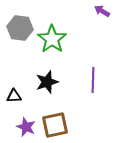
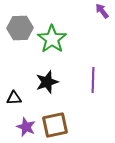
purple arrow: rotated 21 degrees clockwise
gray hexagon: rotated 10 degrees counterclockwise
black triangle: moved 2 px down
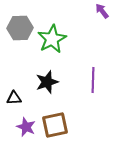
green star: rotated 8 degrees clockwise
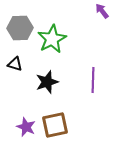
black triangle: moved 1 px right, 34 px up; rotated 21 degrees clockwise
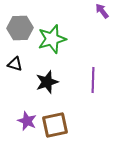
green star: rotated 12 degrees clockwise
purple star: moved 1 px right, 6 px up
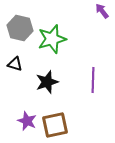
gray hexagon: rotated 15 degrees clockwise
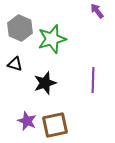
purple arrow: moved 5 px left
gray hexagon: rotated 10 degrees clockwise
black star: moved 2 px left, 1 px down
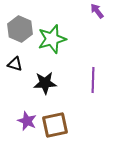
gray hexagon: moved 1 px down
black star: rotated 15 degrees clockwise
